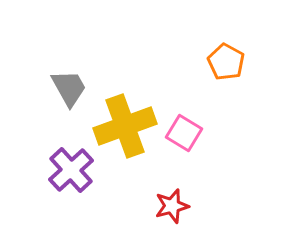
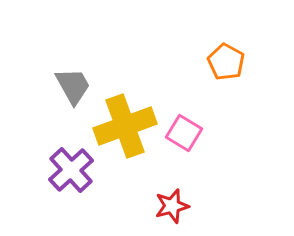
gray trapezoid: moved 4 px right, 2 px up
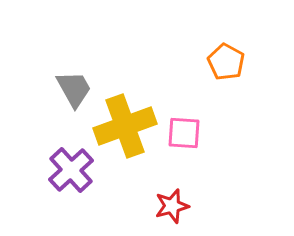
gray trapezoid: moved 1 px right, 3 px down
pink square: rotated 27 degrees counterclockwise
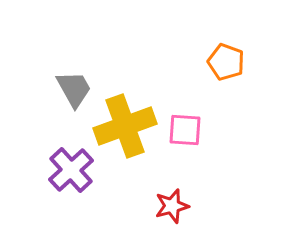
orange pentagon: rotated 9 degrees counterclockwise
pink square: moved 1 px right, 3 px up
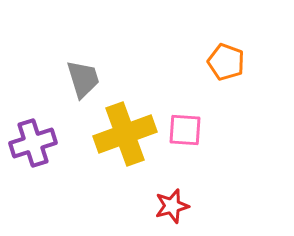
gray trapezoid: moved 9 px right, 10 px up; rotated 12 degrees clockwise
yellow cross: moved 8 px down
purple cross: moved 38 px left, 27 px up; rotated 24 degrees clockwise
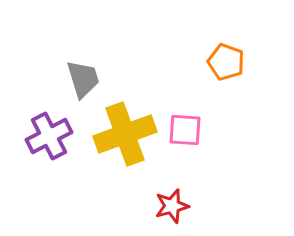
purple cross: moved 16 px right, 7 px up; rotated 9 degrees counterclockwise
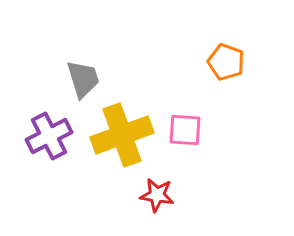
yellow cross: moved 3 px left, 1 px down
red star: moved 15 px left, 11 px up; rotated 24 degrees clockwise
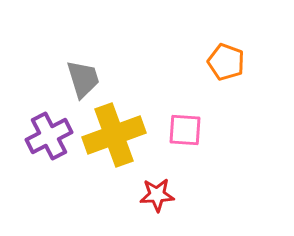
yellow cross: moved 8 px left
red star: rotated 12 degrees counterclockwise
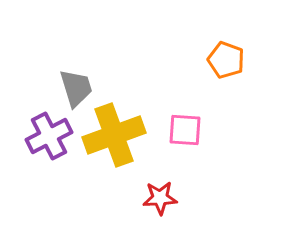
orange pentagon: moved 2 px up
gray trapezoid: moved 7 px left, 9 px down
red star: moved 3 px right, 3 px down
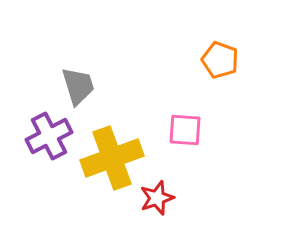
orange pentagon: moved 6 px left
gray trapezoid: moved 2 px right, 2 px up
yellow cross: moved 2 px left, 23 px down
red star: moved 3 px left; rotated 16 degrees counterclockwise
